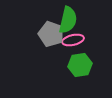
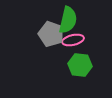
green hexagon: rotated 15 degrees clockwise
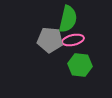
green semicircle: moved 1 px up
gray pentagon: moved 1 px left, 6 px down; rotated 15 degrees counterclockwise
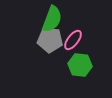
green semicircle: moved 16 px left; rotated 8 degrees clockwise
pink ellipse: rotated 40 degrees counterclockwise
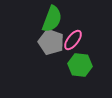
gray pentagon: moved 1 px right, 2 px down; rotated 15 degrees clockwise
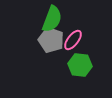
gray pentagon: moved 2 px up
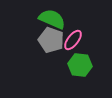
green semicircle: rotated 88 degrees counterclockwise
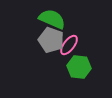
pink ellipse: moved 4 px left, 5 px down
green hexagon: moved 1 px left, 2 px down
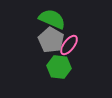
gray pentagon: rotated 10 degrees clockwise
green hexagon: moved 20 px left
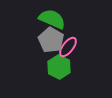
pink ellipse: moved 1 px left, 2 px down
green hexagon: rotated 20 degrees clockwise
